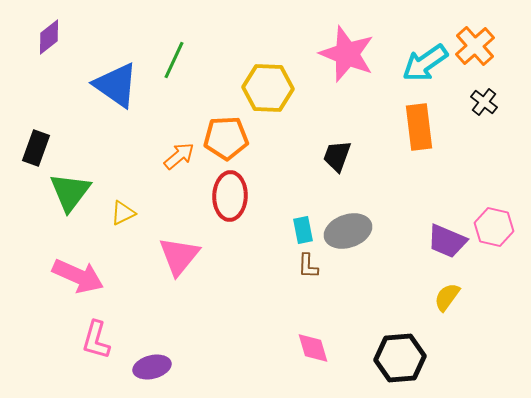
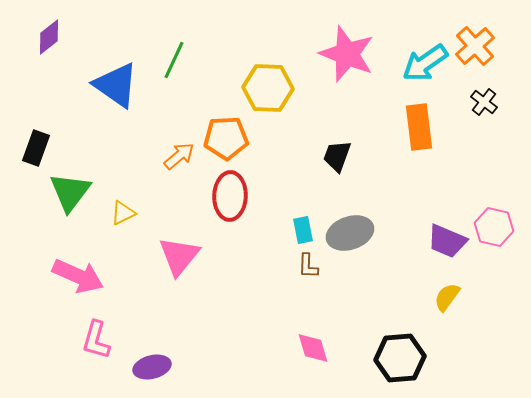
gray ellipse: moved 2 px right, 2 px down
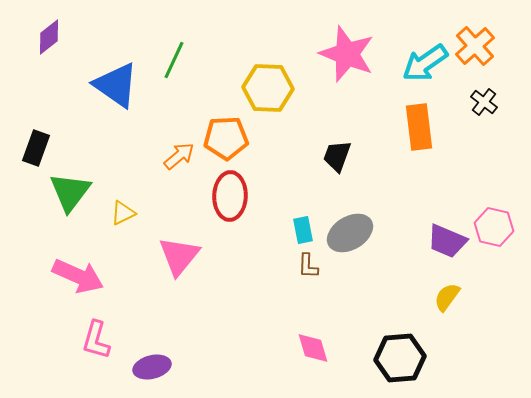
gray ellipse: rotated 12 degrees counterclockwise
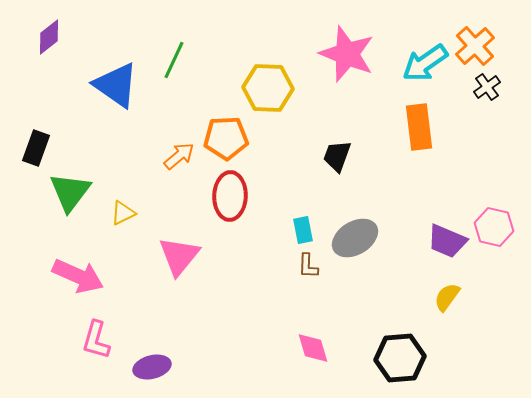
black cross: moved 3 px right, 15 px up; rotated 16 degrees clockwise
gray ellipse: moved 5 px right, 5 px down
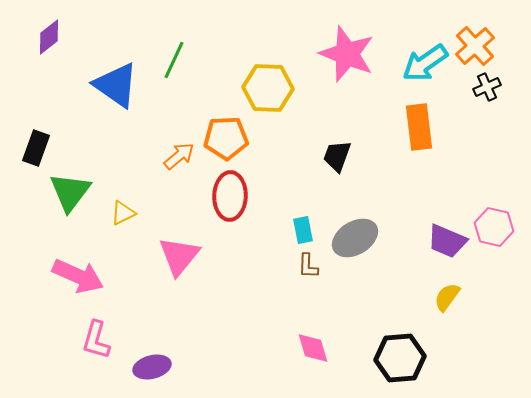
black cross: rotated 12 degrees clockwise
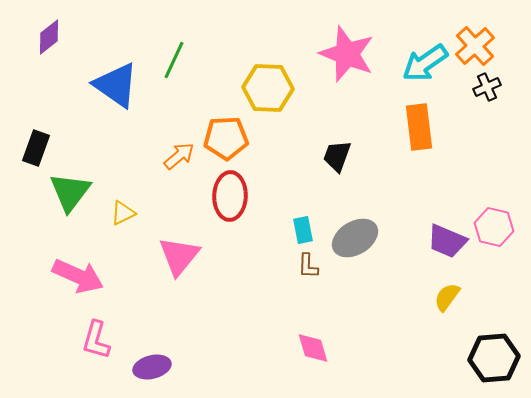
black hexagon: moved 94 px right
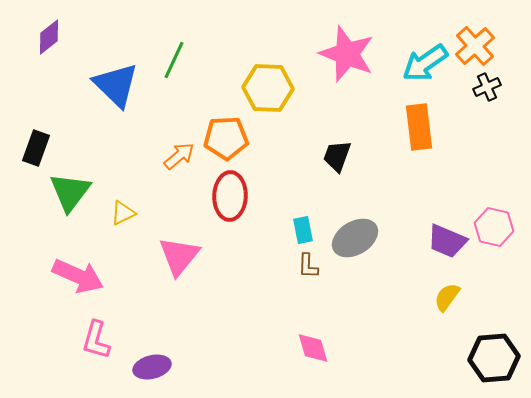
blue triangle: rotated 9 degrees clockwise
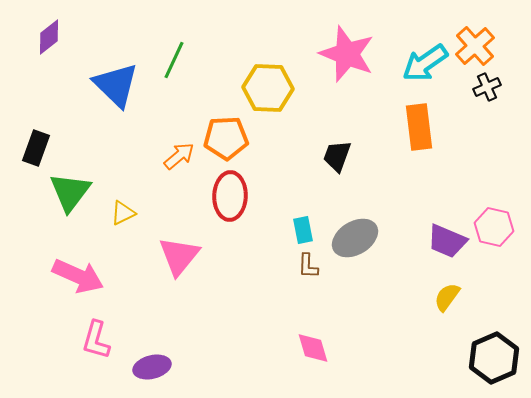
black hexagon: rotated 18 degrees counterclockwise
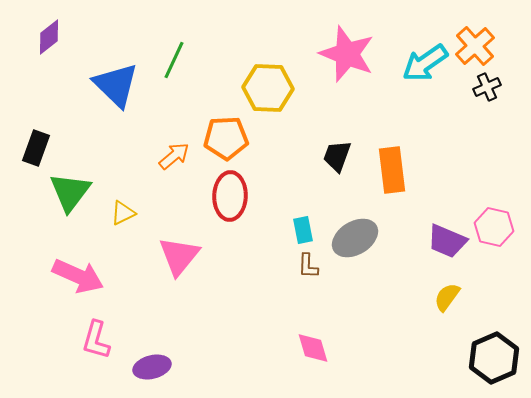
orange rectangle: moved 27 px left, 43 px down
orange arrow: moved 5 px left
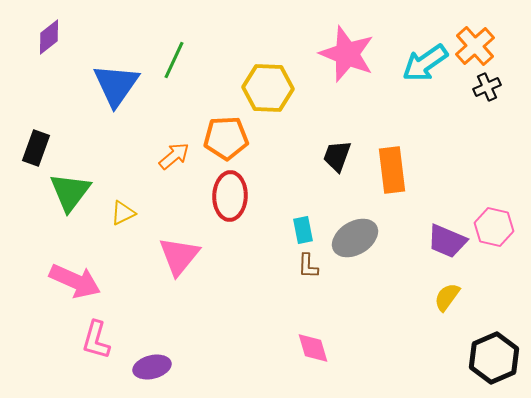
blue triangle: rotated 21 degrees clockwise
pink arrow: moved 3 px left, 5 px down
